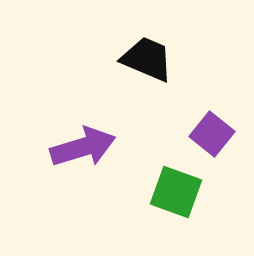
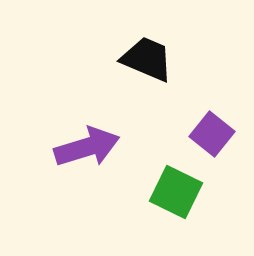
purple arrow: moved 4 px right
green square: rotated 6 degrees clockwise
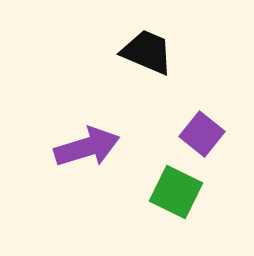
black trapezoid: moved 7 px up
purple square: moved 10 px left
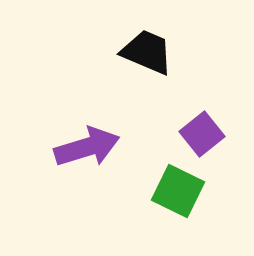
purple square: rotated 12 degrees clockwise
green square: moved 2 px right, 1 px up
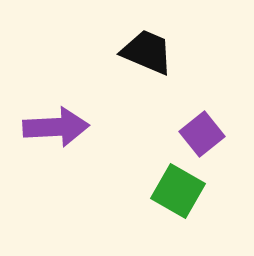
purple arrow: moved 31 px left, 20 px up; rotated 14 degrees clockwise
green square: rotated 4 degrees clockwise
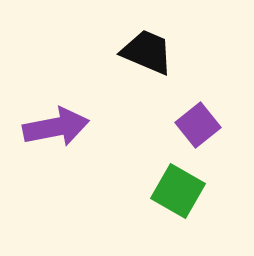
purple arrow: rotated 8 degrees counterclockwise
purple square: moved 4 px left, 9 px up
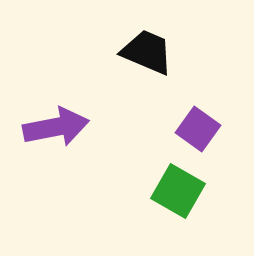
purple square: moved 4 px down; rotated 15 degrees counterclockwise
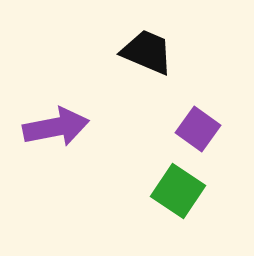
green square: rotated 4 degrees clockwise
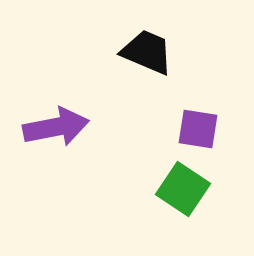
purple square: rotated 27 degrees counterclockwise
green square: moved 5 px right, 2 px up
